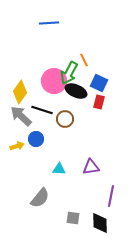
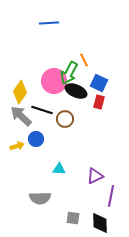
purple triangle: moved 4 px right, 9 px down; rotated 18 degrees counterclockwise
gray semicircle: rotated 50 degrees clockwise
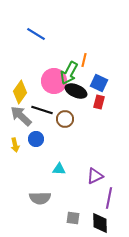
blue line: moved 13 px left, 11 px down; rotated 36 degrees clockwise
orange line: rotated 40 degrees clockwise
yellow arrow: moved 2 px left, 1 px up; rotated 96 degrees clockwise
purple line: moved 2 px left, 2 px down
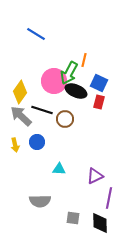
blue circle: moved 1 px right, 3 px down
gray semicircle: moved 3 px down
